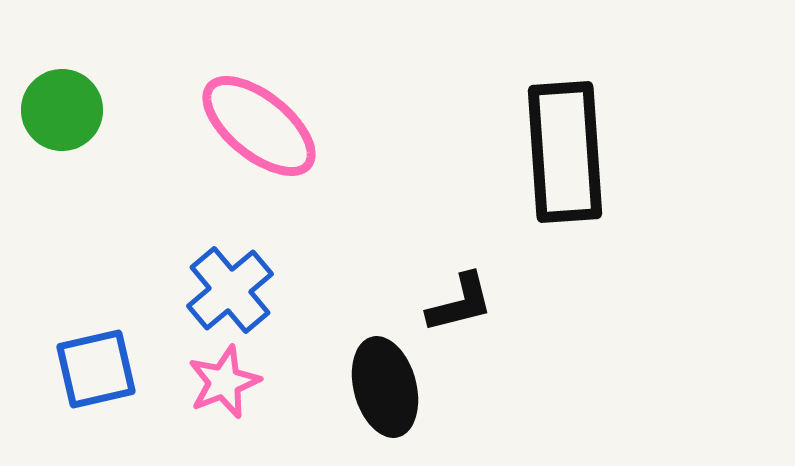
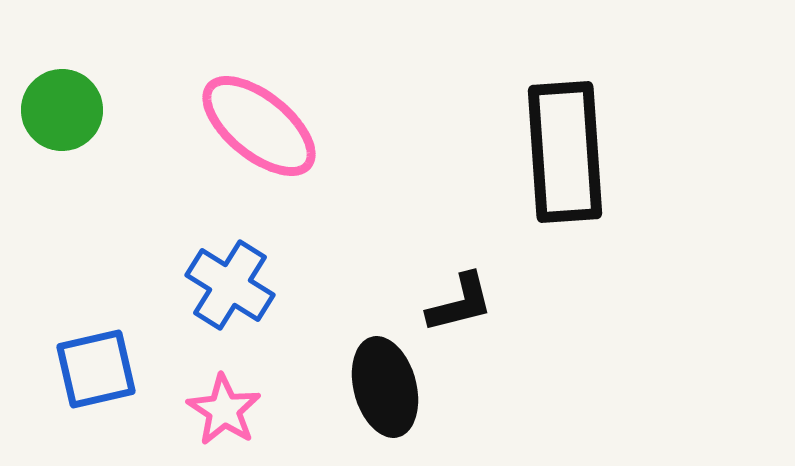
blue cross: moved 5 px up; rotated 18 degrees counterclockwise
pink star: moved 28 px down; rotated 18 degrees counterclockwise
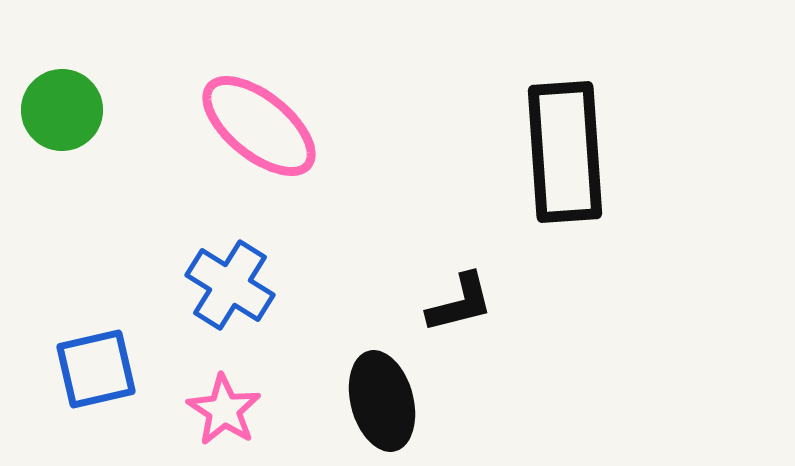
black ellipse: moved 3 px left, 14 px down
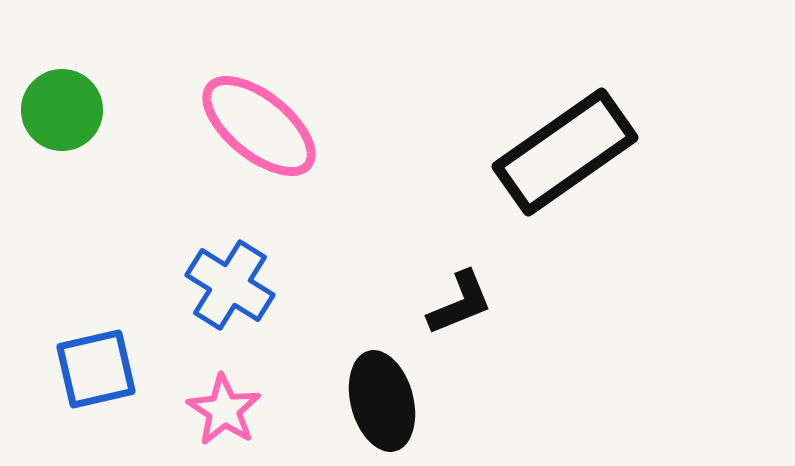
black rectangle: rotated 59 degrees clockwise
black L-shape: rotated 8 degrees counterclockwise
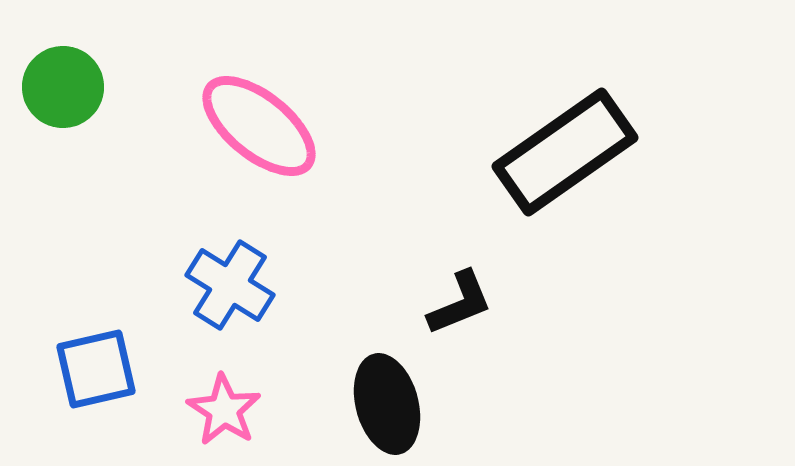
green circle: moved 1 px right, 23 px up
black ellipse: moved 5 px right, 3 px down
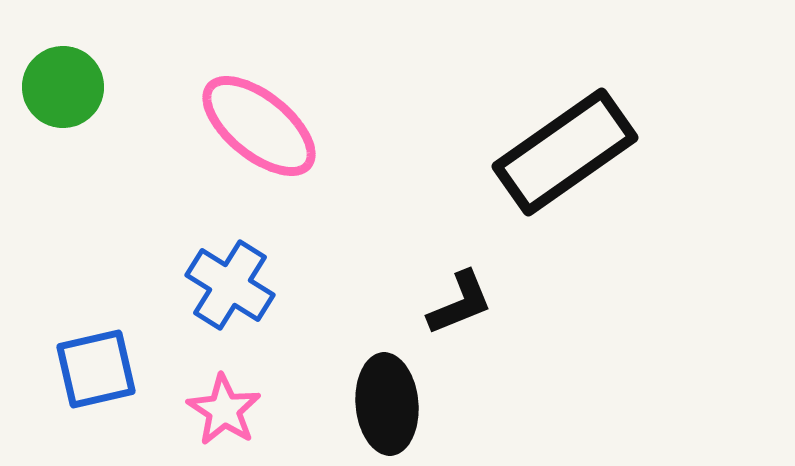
black ellipse: rotated 10 degrees clockwise
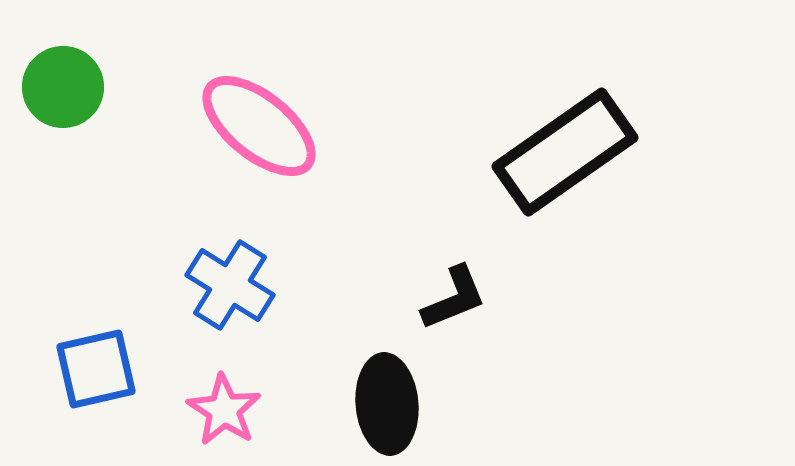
black L-shape: moved 6 px left, 5 px up
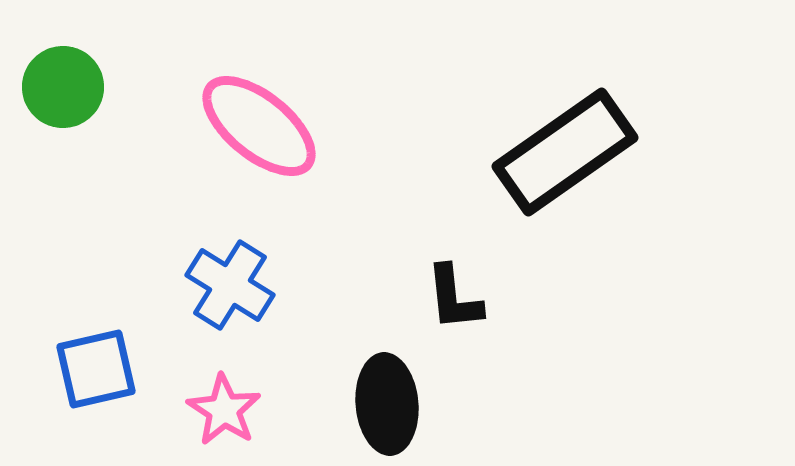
black L-shape: rotated 106 degrees clockwise
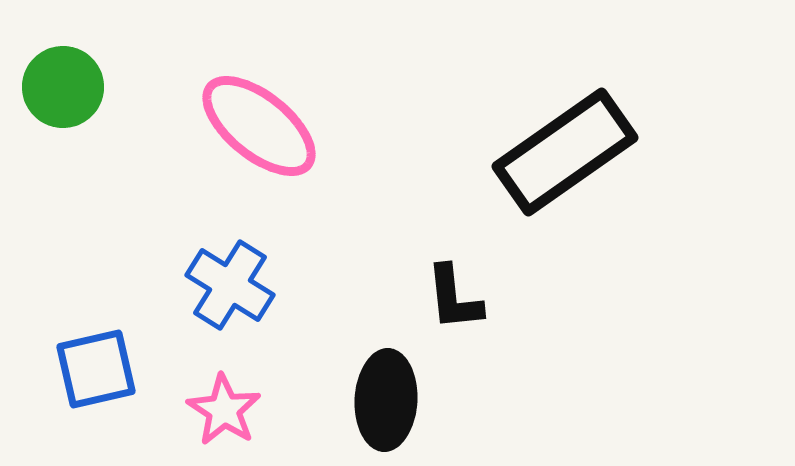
black ellipse: moved 1 px left, 4 px up; rotated 8 degrees clockwise
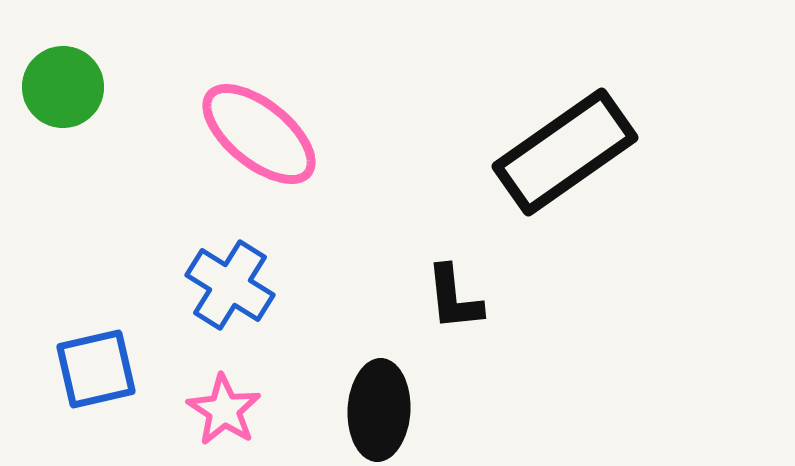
pink ellipse: moved 8 px down
black ellipse: moved 7 px left, 10 px down
